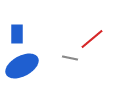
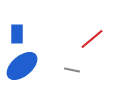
gray line: moved 2 px right, 12 px down
blue ellipse: rotated 12 degrees counterclockwise
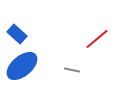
blue rectangle: rotated 48 degrees counterclockwise
red line: moved 5 px right
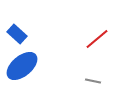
gray line: moved 21 px right, 11 px down
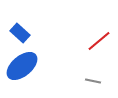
blue rectangle: moved 3 px right, 1 px up
red line: moved 2 px right, 2 px down
